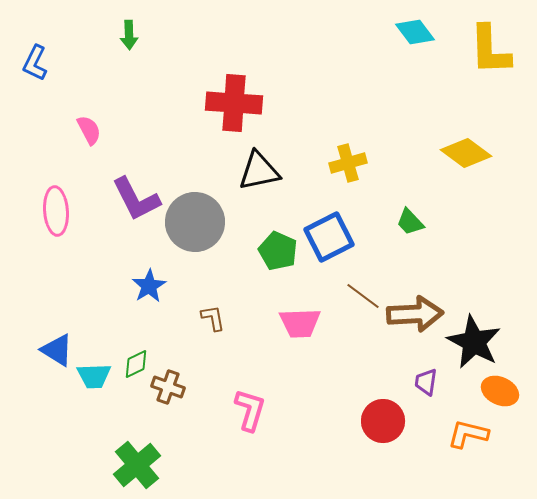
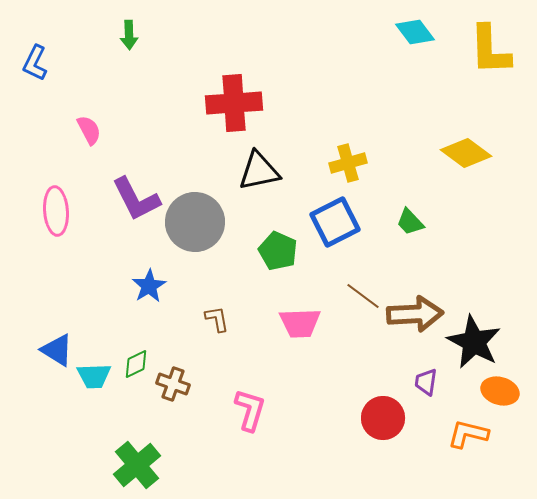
red cross: rotated 8 degrees counterclockwise
blue square: moved 6 px right, 15 px up
brown L-shape: moved 4 px right, 1 px down
brown cross: moved 5 px right, 3 px up
orange ellipse: rotated 9 degrees counterclockwise
red circle: moved 3 px up
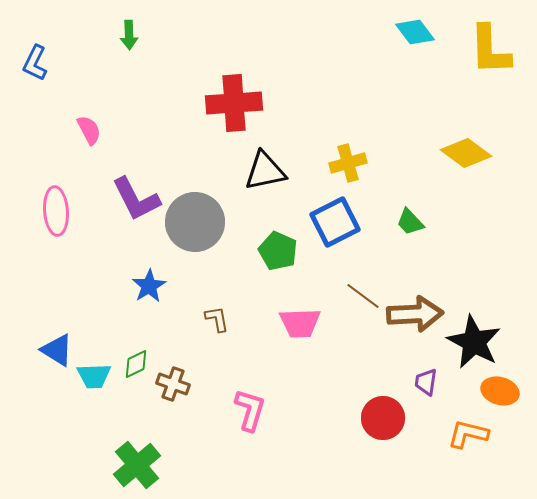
black triangle: moved 6 px right
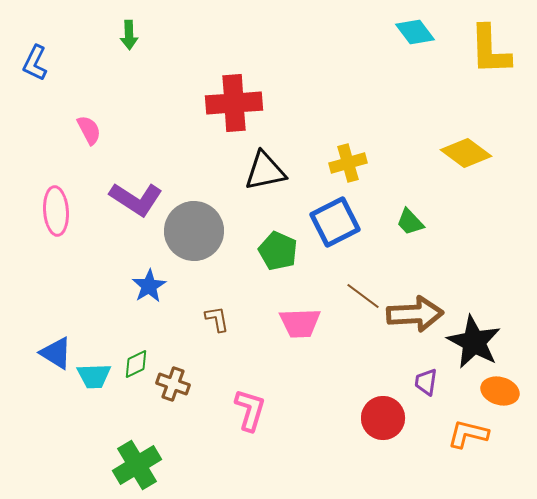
purple L-shape: rotated 30 degrees counterclockwise
gray circle: moved 1 px left, 9 px down
blue triangle: moved 1 px left, 3 px down
green cross: rotated 9 degrees clockwise
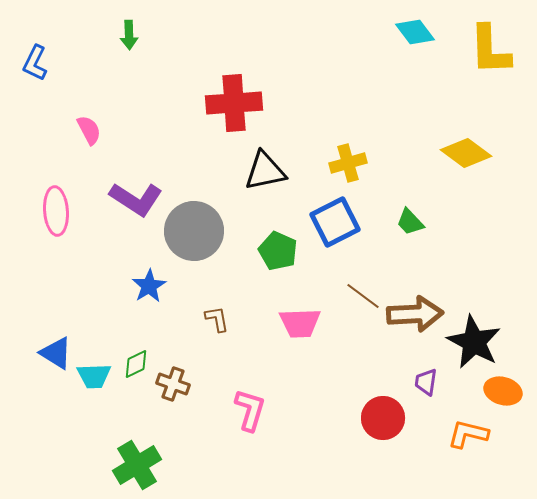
orange ellipse: moved 3 px right
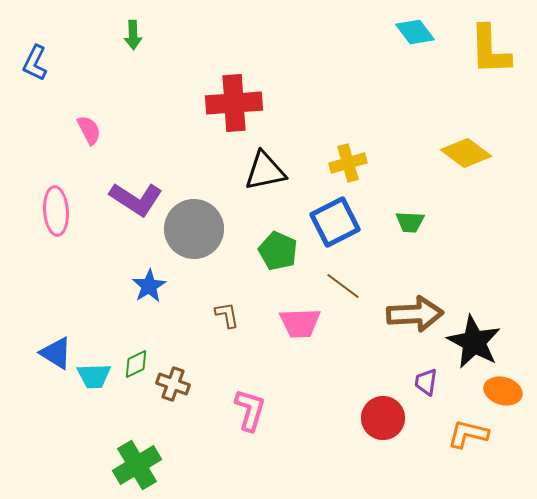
green arrow: moved 4 px right
green trapezoid: rotated 44 degrees counterclockwise
gray circle: moved 2 px up
brown line: moved 20 px left, 10 px up
brown L-shape: moved 10 px right, 4 px up
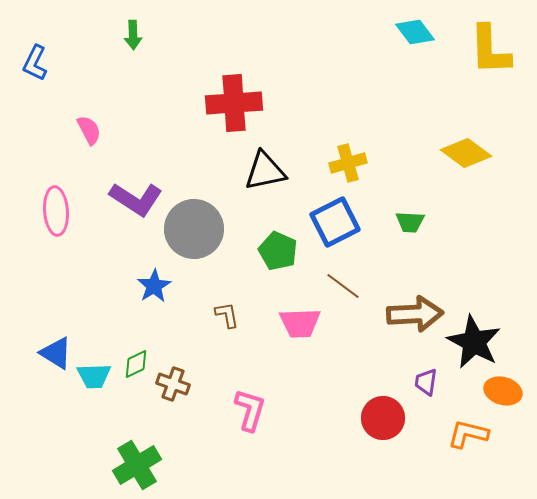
blue star: moved 5 px right
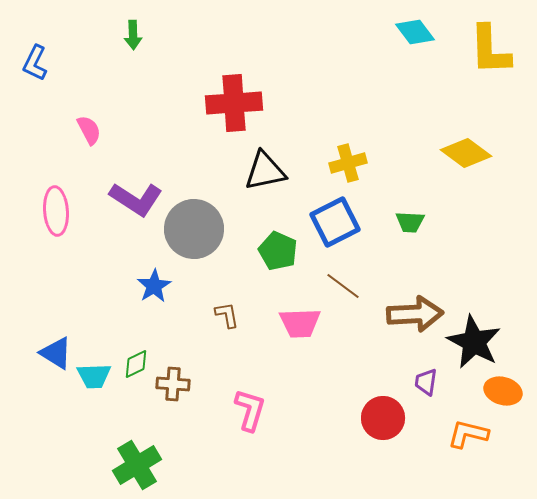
brown cross: rotated 16 degrees counterclockwise
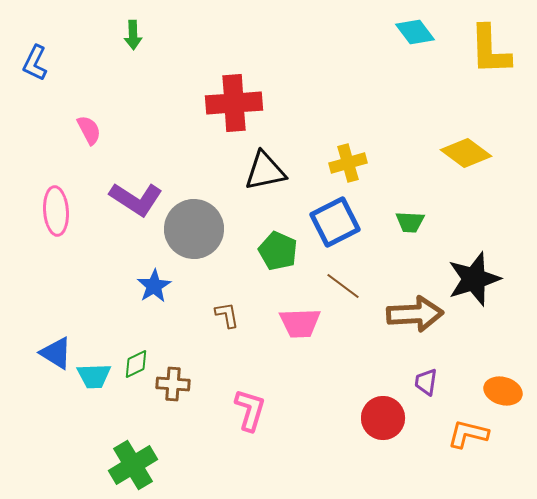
black star: moved 63 px up; rotated 26 degrees clockwise
green cross: moved 4 px left
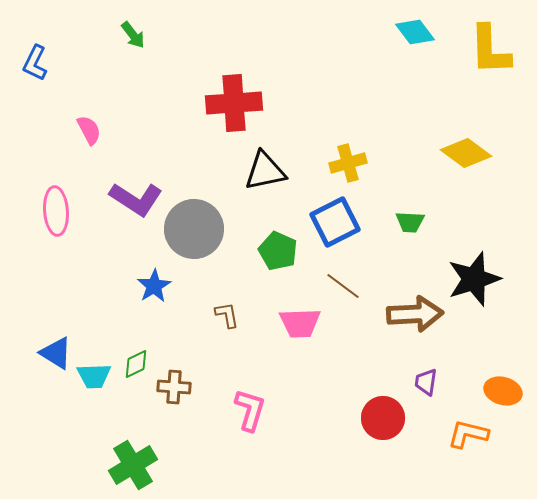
green arrow: rotated 36 degrees counterclockwise
brown cross: moved 1 px right, 3 px down
